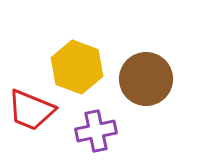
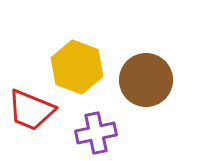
brown circle: moved 1 px down
purple cross: moved 2 px down
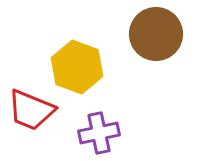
brown circle: moved 10 px right, 46 px up
purple cross: moved 3 px right
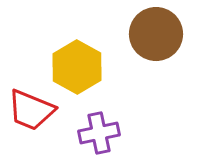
yellow hexagon: rotated 9 degrees clockwise
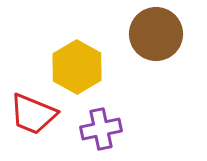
red trapezoid: moved 2 px right, 4 px down
purple cross: moved 2 px right, 4 px up
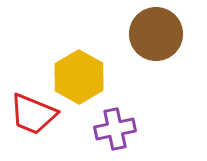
yellow hexagon: moved 2 px right, 10 px down
purple cross: moved 14 px right
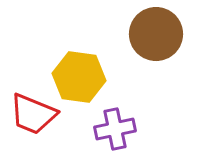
yellow hexagon: rotated 21 degrees counterclockwise
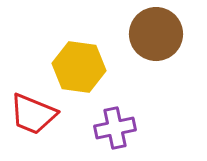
yellow hexagon: moved 10 px up
purple cross: moved 1 px up
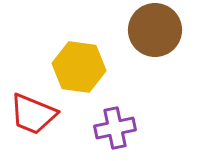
brown circle: moved 1 px left, 4 px up
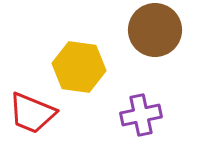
red trapezoid: moved 1 px left, 1 px up
purple cross: moved 26 px right, 13 px up
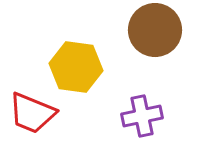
yellow hexagon: moved 3 px left
purple cross: moved 1 px right, 1 px down
